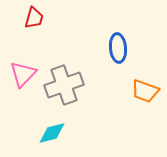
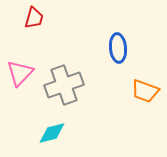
pink triangle: moved 3 px left, 1 px up
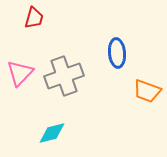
blue ellipse: moved 1 px left, 5 px down
gray cross: moved 9 px up
orange trapezoid: moved 2 px right
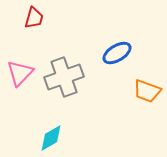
blue ellipse: rotated 64 degrees clockwise
gray cross: moved 1 px down
cyan diamond: moved 1 px left, 5 px down; rotated 16 degrees counterclockwise
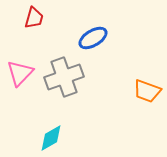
blue ellipse: moved 24 px left, 15 px up
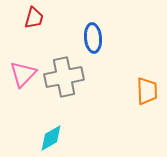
blue ellipse: rotated 64 degrees counterclockwise
pink triangle: moved 3 px right, 1 px down
gray cross: rotated 9 degrees clockwise
orange trapezoid: rotated 112 degrees counterclockwise
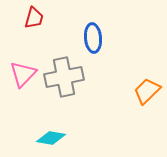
orange trapezoid: rotated 132 degrees counterclockwise
cyan diamond: rotated 40 degrees clockwise
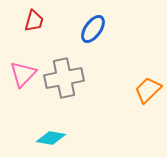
red trapezoid: moved 3 px down
blue ellipse: moved 9 px up; rotated 40 degrees clockwise
gray cross: moved 1 px down
orange trapezoid: moved 1 px right, 1 px up
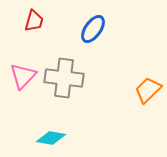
pink triangle: moved 2 px down
gray cross: rotated 18 degrees clockwise
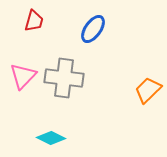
cyan diamond: rotated 16 degrees clockwise
